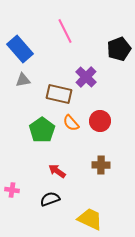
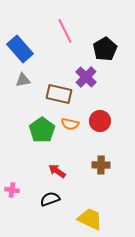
black pentagon: moved 14 px left; rotated 10 degrees counterclockwise
orange semicircle: moved 1 px left, 1 px down; rotated 36 degrees counterclockwise
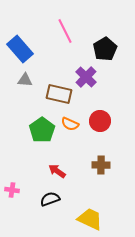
gray triangle: moved 2 px right; rotated 14 degrees clockwise
orange semicircle: rotated 12 degrees clockwise
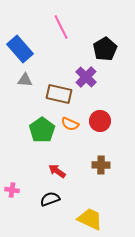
pink line: moved 4 px left, 4 px up
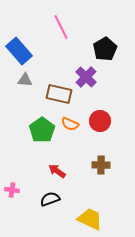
blue rectangle: moved 1 px left, 2 px down
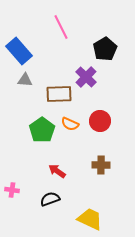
brown rectangle: rotated 15 degrees counterclockwise
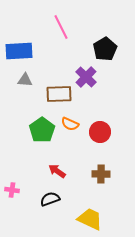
blue rectangle: rotated 52 degrees counterclockwise
red circle: moved 11 px down
brown cross: moved 9 px down
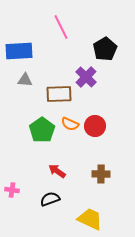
red circle: moved 5 px left, 6 px up
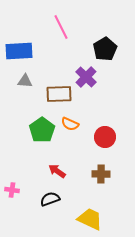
gray triangle: moved 1 px down
red circle: moved 10 px right, 11 px down
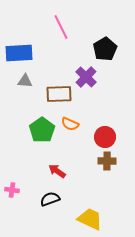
blue rectangle: moved 2 px down
brown cross: moved 6 px right, 13 px up
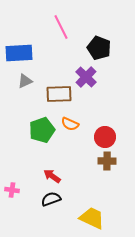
black pentagon: moved 6 px left, 1 px up; rotated 20 degrees counterclockwise
gray triangle: rotated 28 degrees counterclockwise
green pentagon: rotated 15 degrees clockwise
red arrow: moved 5 px left, 5 px down
black semicircle: moved 1 px right
yellow trapezoid: moved 2 px right, 1 px up
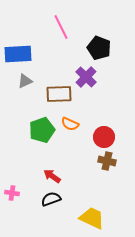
blue rectangle: moved 1 px left, 1 px down
red circle: moved 1 px left
brown cross: rotated 12 degrees clockwise
pink cross: moved 3 px down
